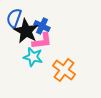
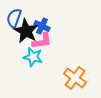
orange cross: moved 11 px right, 8 px down
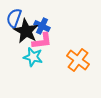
orange cross: moved 3 px right, 18 px up
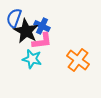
cyan star: moved 1 px left, 2 px down
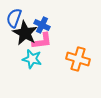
blue cross: moved 1 px up
black star: moved 1 px left, 2 px down
orange cross: moved 1 px up; rotated 20 degrees counterclockwise
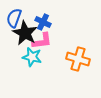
blue cross: moved 1 px right, 3 px up
cyan star: moved 2 px up
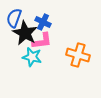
orange cross: moved 4 px up
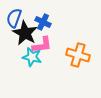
pink L-shape: moved 4 px down
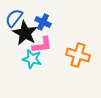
blue semicircle: rotated 18 degrees clockwise
cyan star: moved 2 px down
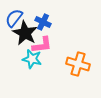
orange cross: moved 9 px down
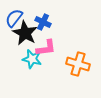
pink L-shape: moved 4 px right, 3 px down
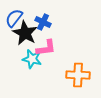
orange cross: moved 11 px down; rotated 15 degrees counterclockwise
